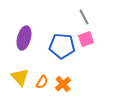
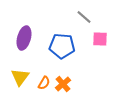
gray line: rotated 21 degrees counterclockwise
pink square: moved 14 px right; rotated 21 degrees clockwise
yellow triangle: rotated 18 degrees clockwise
orange semicircle: moved 2 px right, 1 px down
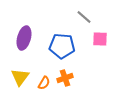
orange cross: moved 2 px right, 6 px up; rotated 21 degrees clockwise
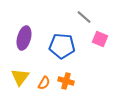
pink square: rotated 21 degrees clockwise
orange cross: moved 1 px right, 3 px down; rotated 35 degrees clockwise
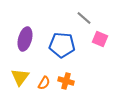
gray line: moved 1 px down
purple ellipse: moved 1 px right, 1 px down
blue pentagon: moved 1 px up
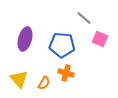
yellow triangle: moved 1 px left, 2 px down; rotated 18 degrees counterclockwise
orange cross: moved 8 px up
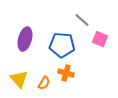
gray line: moved 2 px left, 2 px down
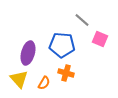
purple ellipse: moved 3 px right, 14 px down
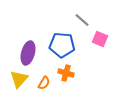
yellow triangle: rotated 24 degrees clockwise
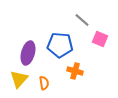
blue pentagon: moved 2 px left
orange cross: moved 9 px right, 2 px up
orange semicircle: rotated 40 degrees counterclockwise
